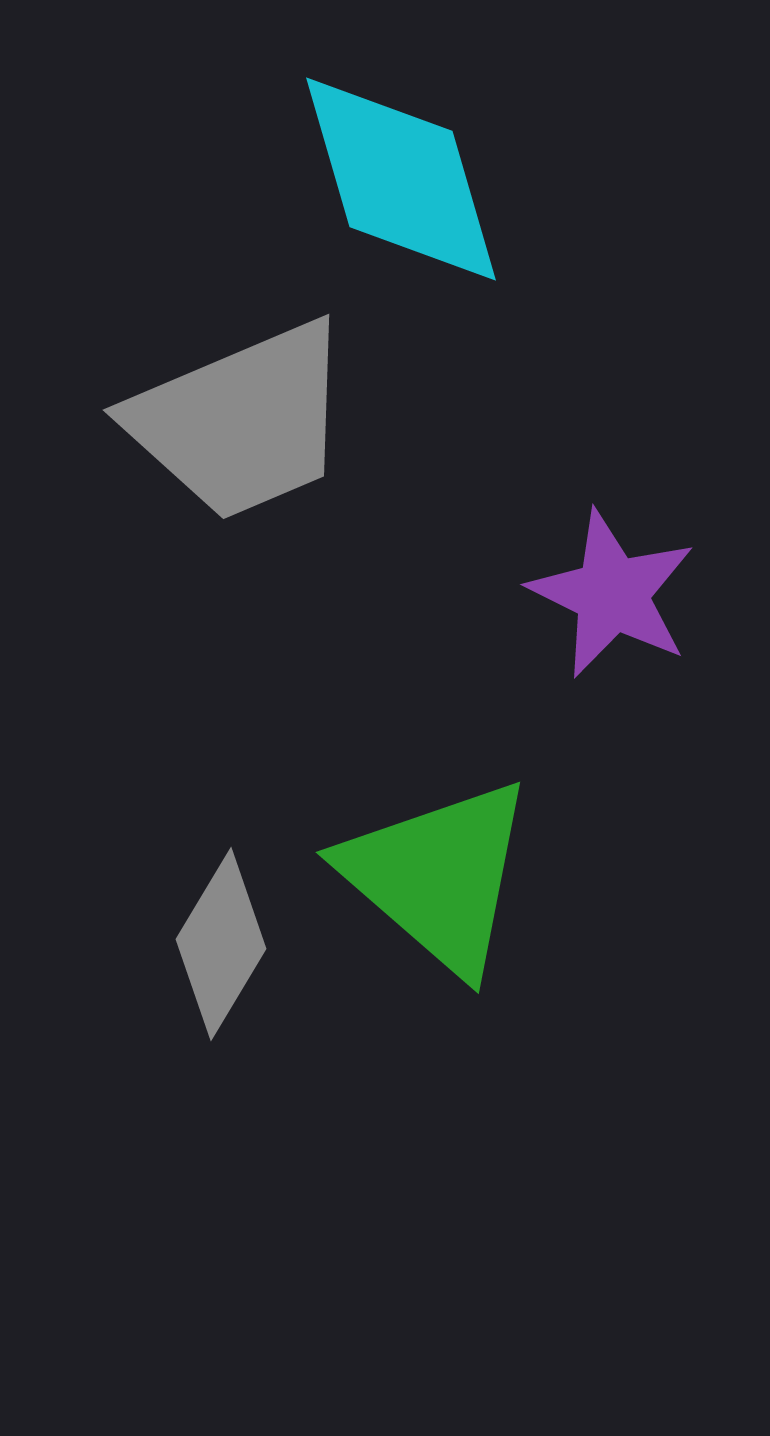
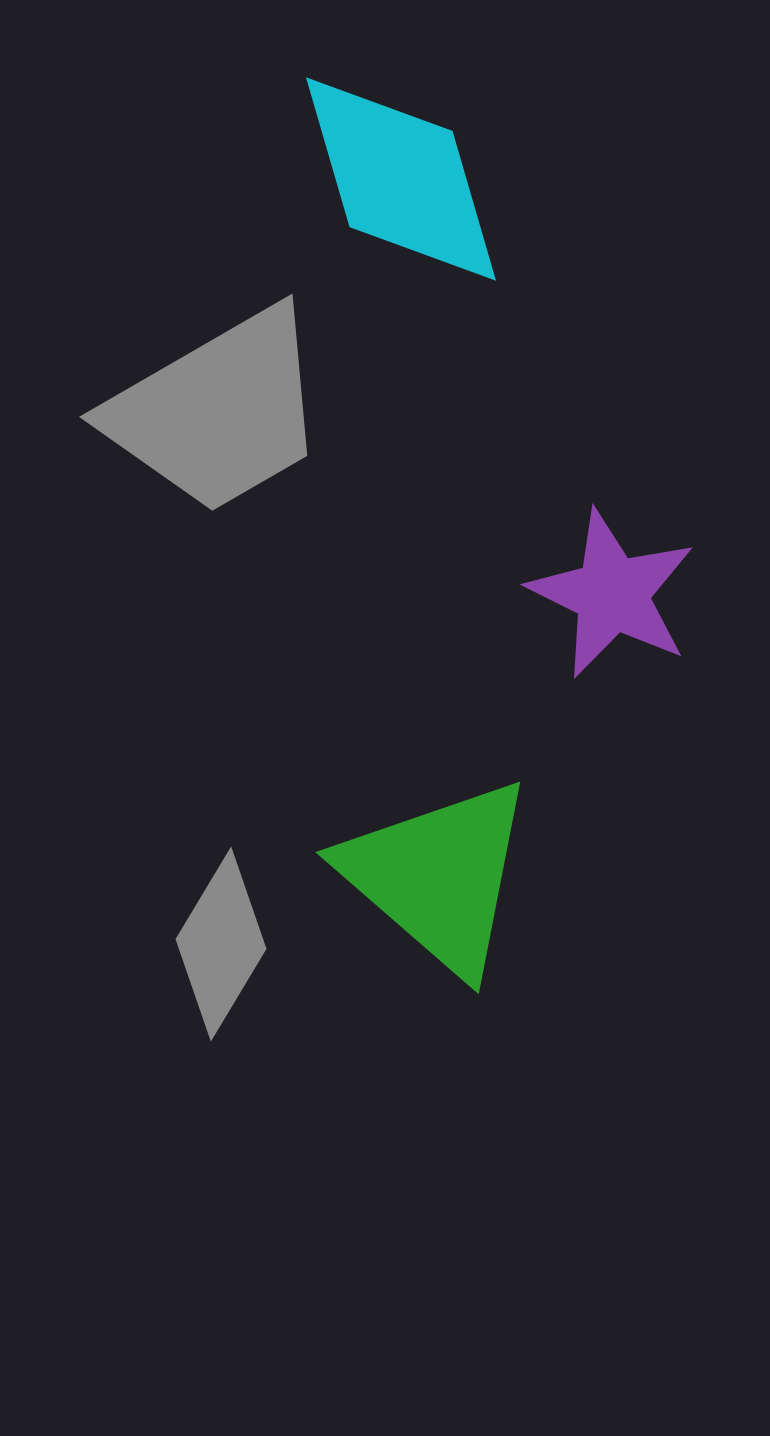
gray trapezoid: moved 23 px left, 10 px up; rotated 7 degrees counterclockwise
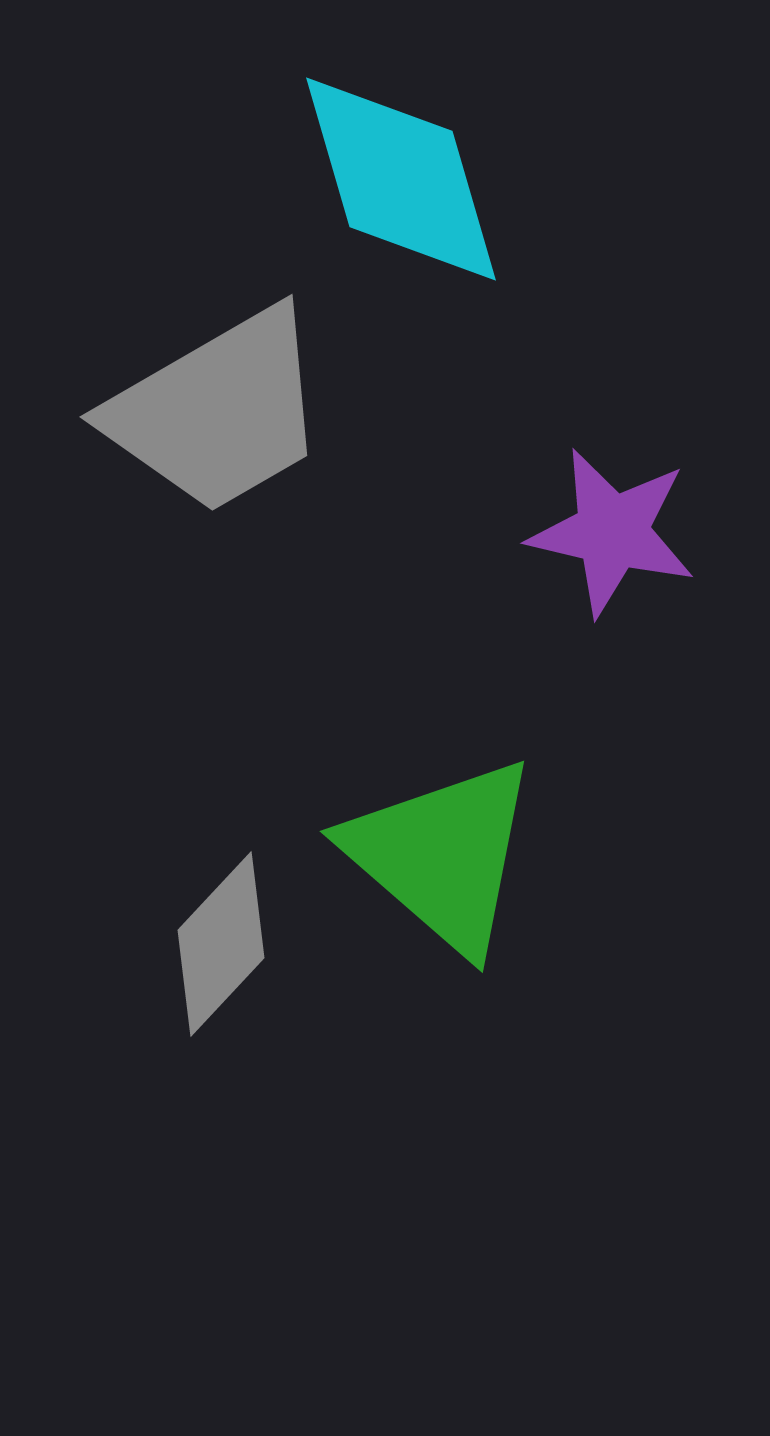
purple star: moved 62 px up; rotated 13 degrees counterclockwise
green triangle: moved 4 px right, 21 px up
gray diamond: rotated 12 degrees clockwise
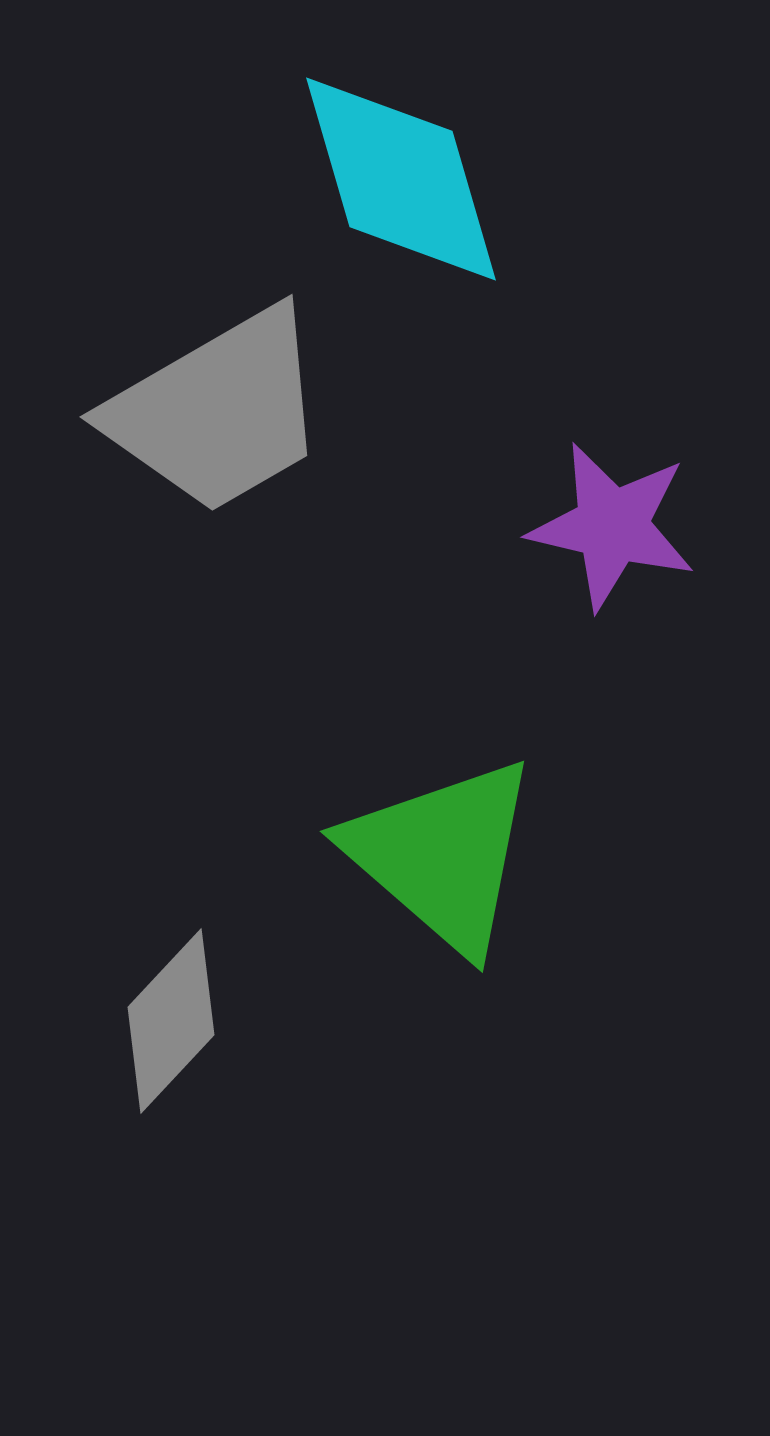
purple star: moved 6 px up
gray diamond: moved 50 px left, 77 px down
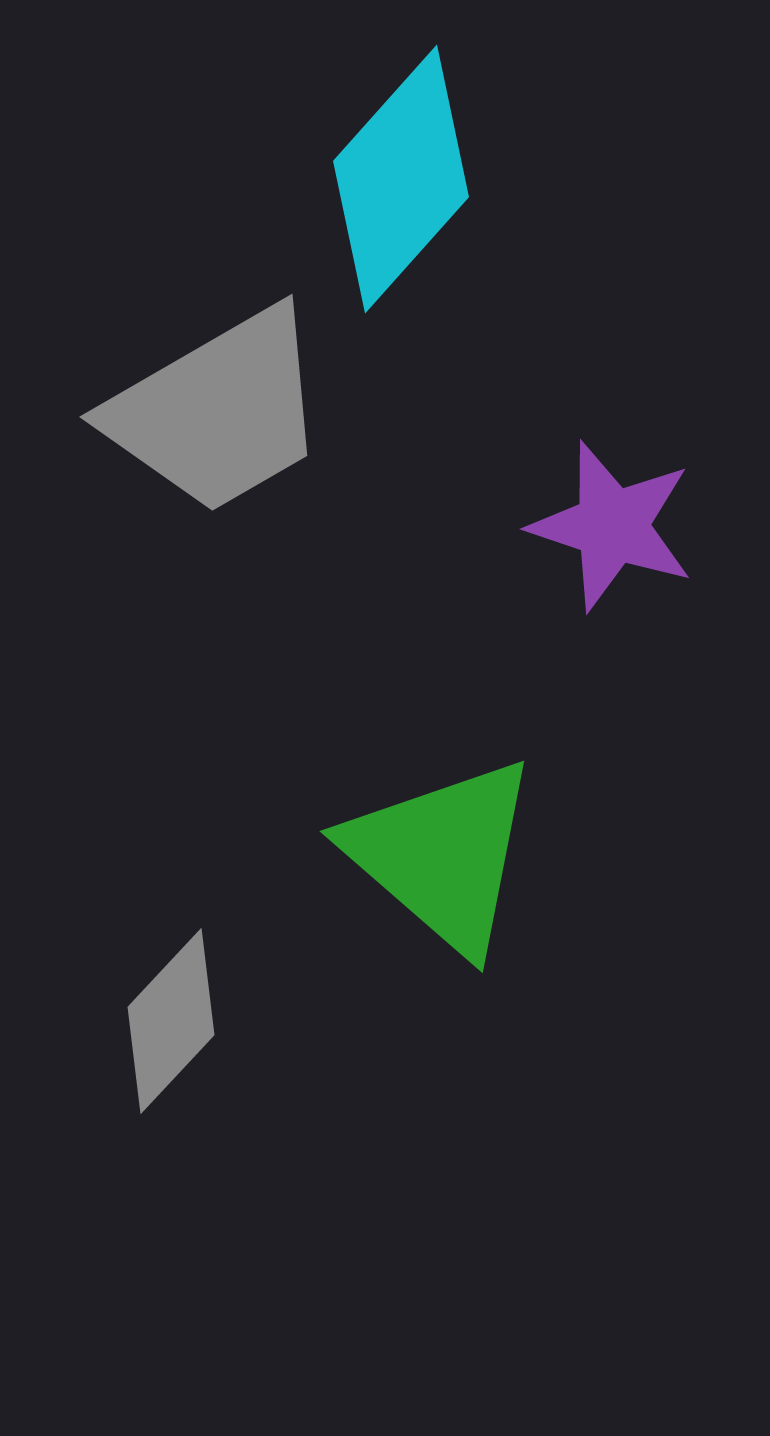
cyan diamond: rotated 58 degrees clockwise
purple star: rotated 5 degrees clockwise
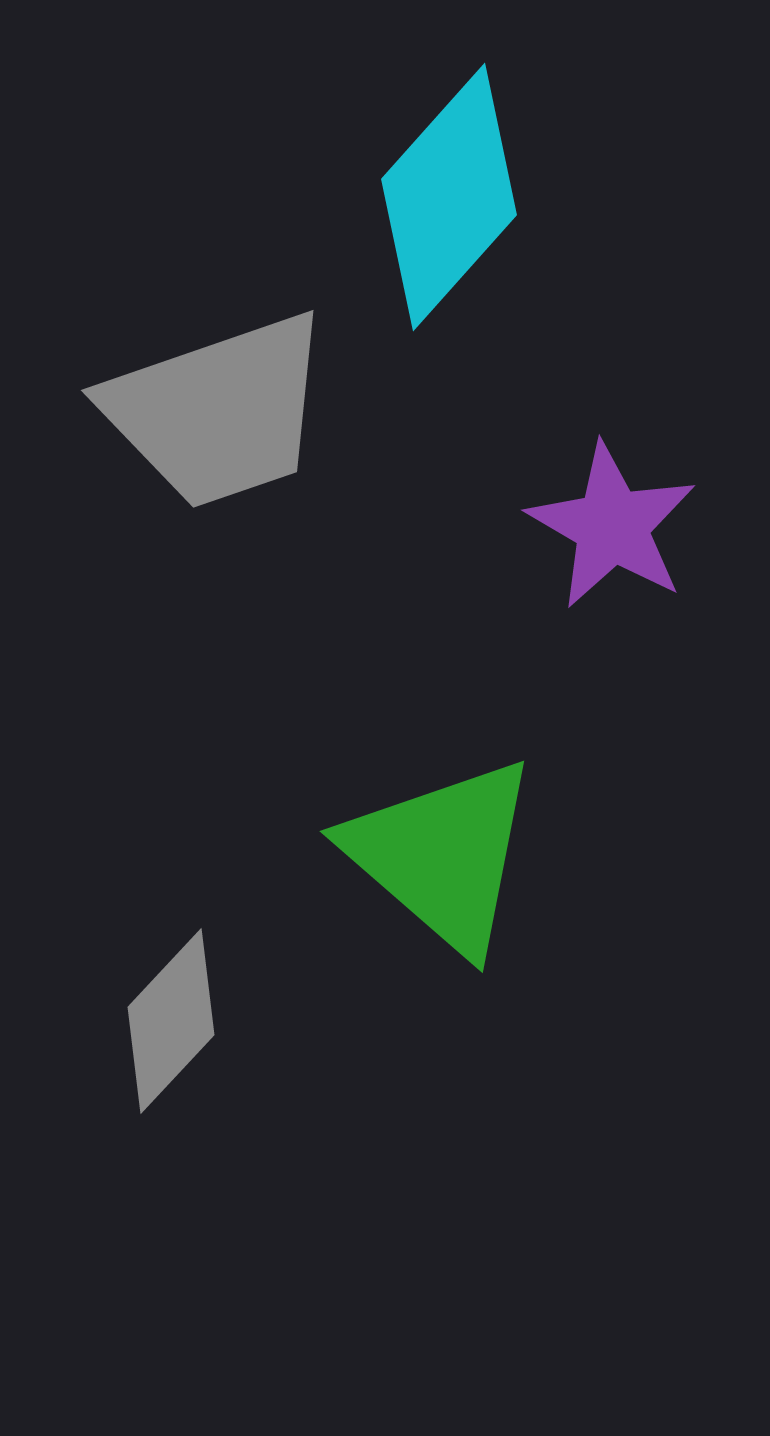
cyan diamond: moved 48 px right, 18 px down
gray trapezoid: rotated 11 degrees clockwise
purple star: rotated 12 degrees clockwise
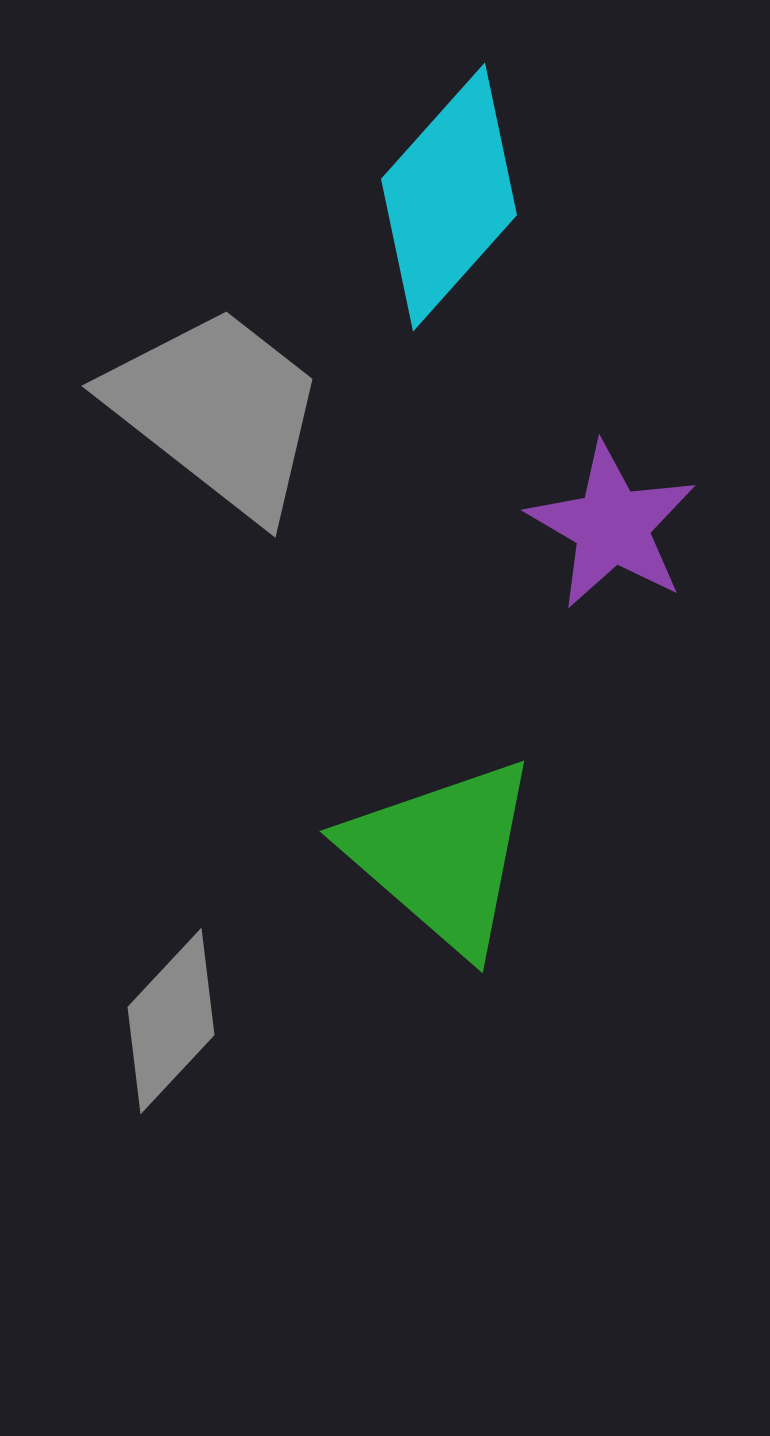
gray trapezoid: rotated 123 degrees counterclockwise
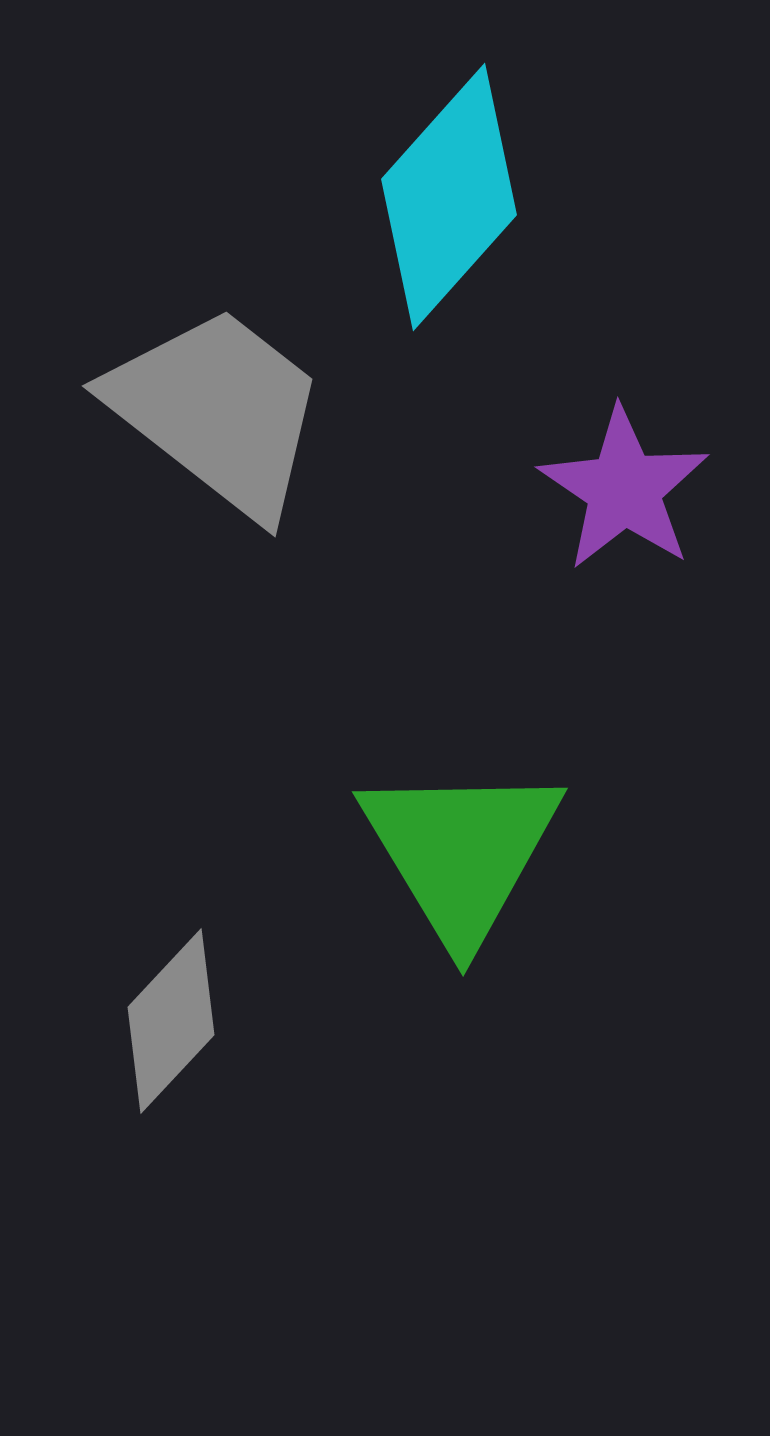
purple star: moved 12 px right, 37 px up; rotated 4 degrees clockwise
green triangle: moved 19 px right, 3 px up; rotated 18 degrees clockwise
